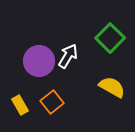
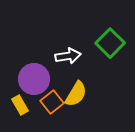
green square: moved 5 px down
white arrow: rotated 50 degrees clockwise
purple circle: moved 5 px left, 18 px down
yellow semicircle: moved 36 px left, 7 px down; rotated 92 degrees clockwise
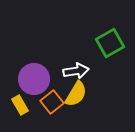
green square: rotated 16 degrees clockwise
white arrow: moved 8 px right, 15 px down
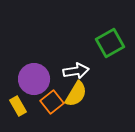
yellow rectangle: moved 2 px left, 1 px down
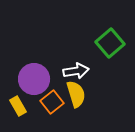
green square: rotated 12 degrees counterclockwise
yellow semicircle: rotated 48 degrees counterclockwise
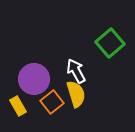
white arrow: rotated 110 degrees counterclockwise
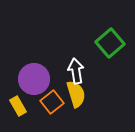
white arrow: rotated 20 degrees clockwise
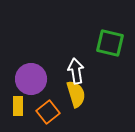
green square: rotated 36 degrees counterclockwise
purple circle: moved 3 px left
orange square: moved 4 px left, 10 px down
yellow rectangle: rotated 30 degrees clockwise
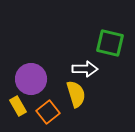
white arrow: moved 9 px right, 2 px up; rotated 100 degrees clockwise
yellow rectangle: rotated 30 degrees counterclockwise
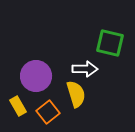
purple circle: moved 5 px right, 3 px up
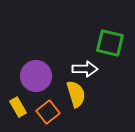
yellow rectangle: moved 1 px down
